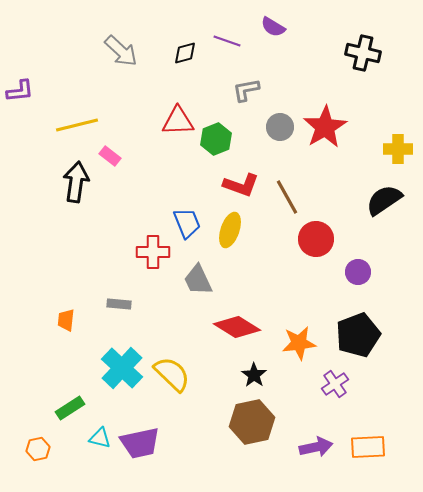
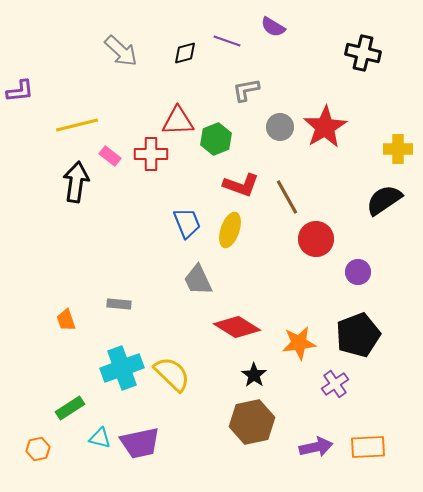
red cross: moved 2 px left, 98 px up
orange trapezoid: rotated 25 degrees counterclockwise
cyan cross: rotated 27 degrees clockwise
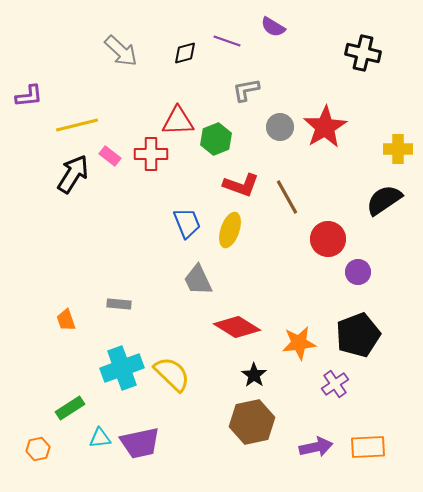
purple L-shape: moved 9 px right, 5 px down
black arrow: moved 3 px left, 8 px up; rotated 24 degrees clockwise
red circle: moved 12 px right
cyan triangle: rotated 20 degrees counterclockwise
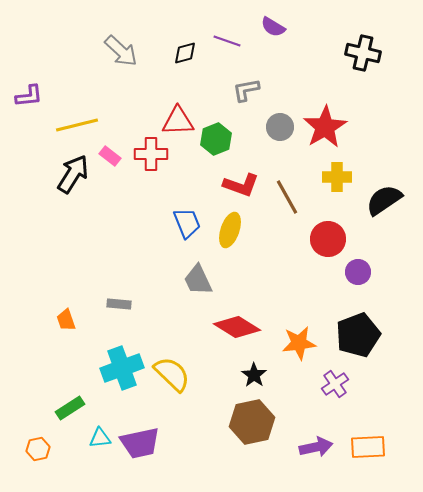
yellow cross: moved 61 px left, 28 px down
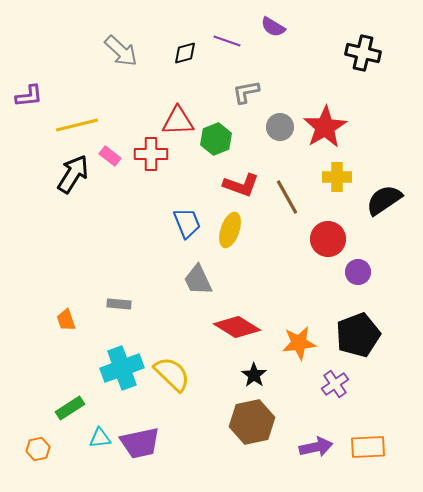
gray L-shape: moved 2 px down
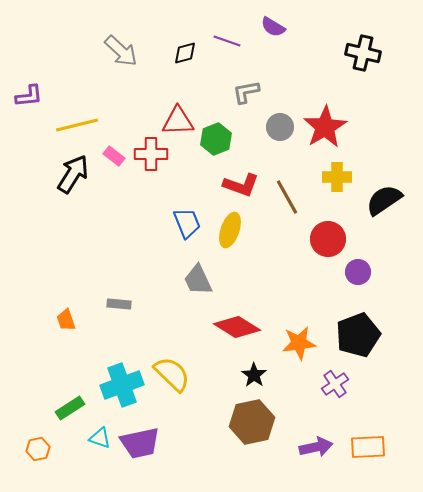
pink rectangle: moved 4 px right
cyan cross: moved 17 px down
cyan triangle: rotated 25 degrees clockwise
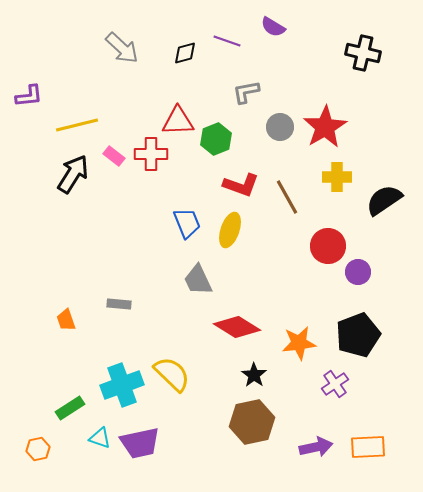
gray arrow: moved 1 px right, 3 px up
red circle: moved 7 px down
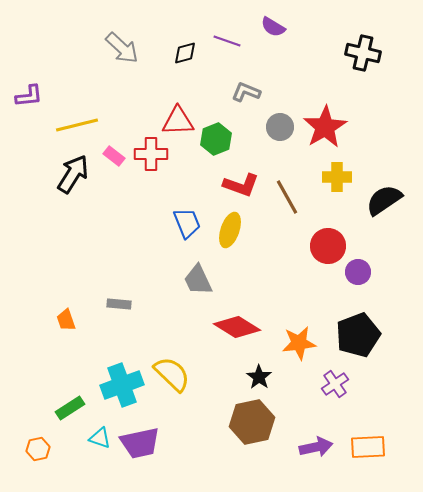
gray L-shape: rotated 32 degrees clockwise
black star: moved 5 px right, 2 px down
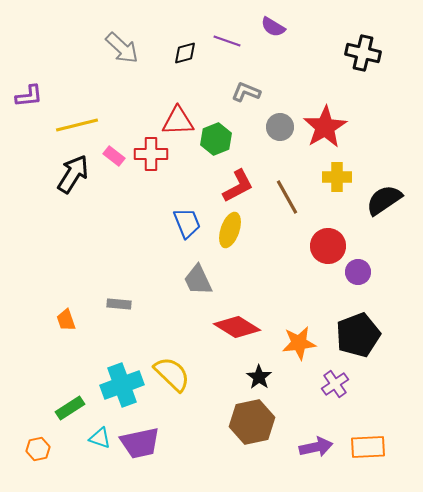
red L-shape: moved 3 px left, 1 px down; rotated 48 degrees counterclockwise
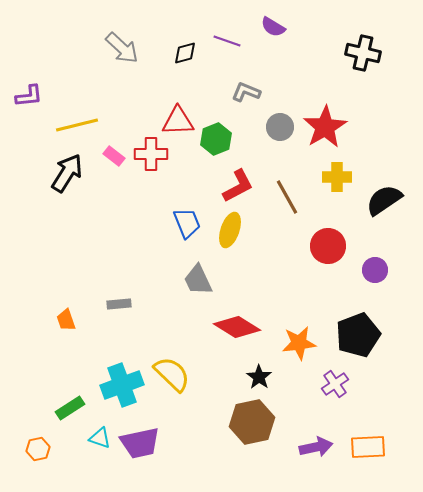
black arrow: moved 6 px left, 1 px up
purple circle: moved 17 px right, 2 px up
gray rectangle: rotated 10 degrees counterclockwise
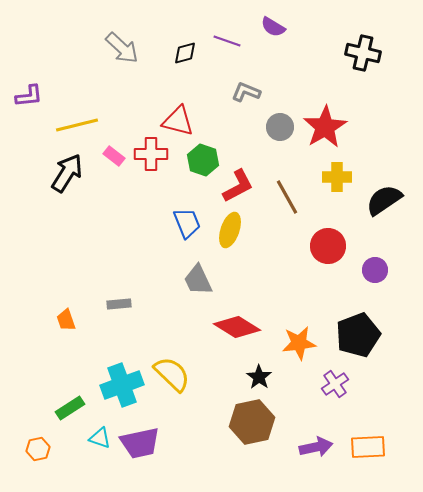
red triangle: rotated 16 degrees clockwise
green hexagon: moved 13 px left, 21 px down; rotated 20 degrees counterclockwise
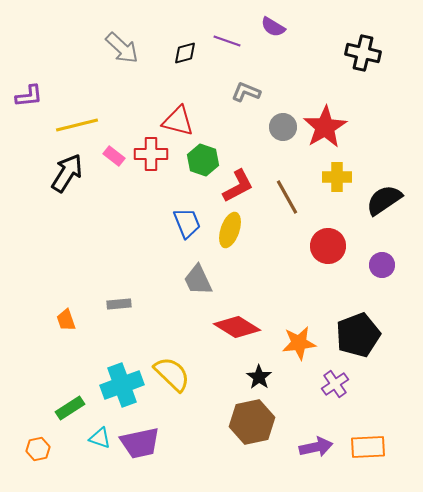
gray circle: moved 3 px right
purple circle: moved 7 px right, 5 px up
